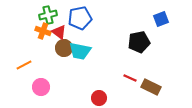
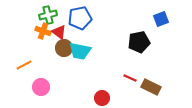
red circle: moved 3 px right
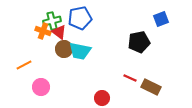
green cross: moved 4 px right, 6 px down
brown circle: moved 1 px down
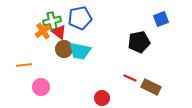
orange cross: rotated 35 degrees clockwise
orange line: rotated 21 degrees clockwise
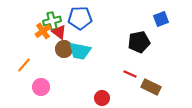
blue pentagon: rotated 10 degrees clockwise
orange line: rotated 42 degrees counterclockwise
red line: moved 4 px up
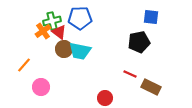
blue square: moved 10 px left, 2 px up; rotated 28 degrees clockwise
red circle: moved 3 px right
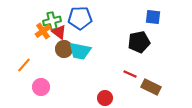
blue square: moved 2 px right
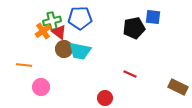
black pentagon: moved 5 px left, 14 px up
orange line: rotated 56 degrees clockwise
brown rectangle: moved 27 px right
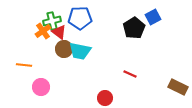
blue square: rotated 35 degrees counterclockwise
black pentagon: rotated 20 degrees counterclockwise
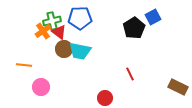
red line: rotated 40 degrees clockwise
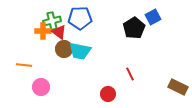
orange cross: rotated 35 degrees clockwise
red circle: moved 3 px right, 4 px up
